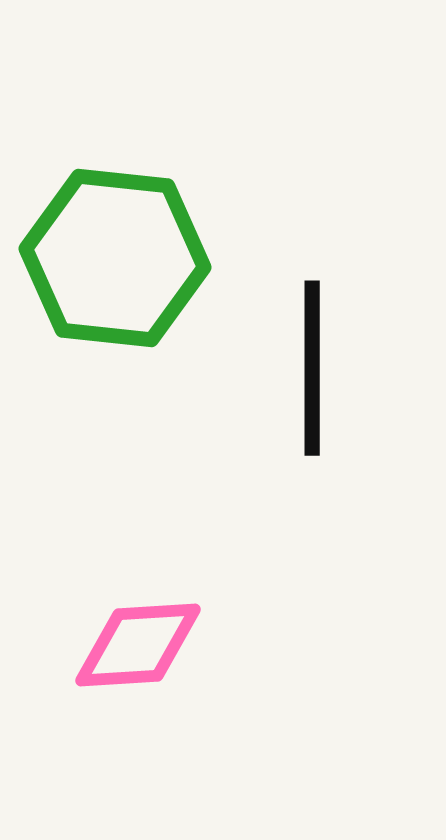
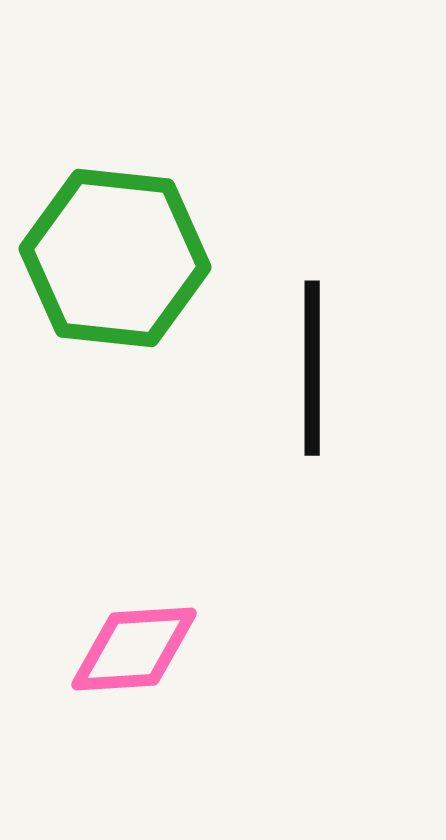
pink diamond: moved 4 px left, 4 px down
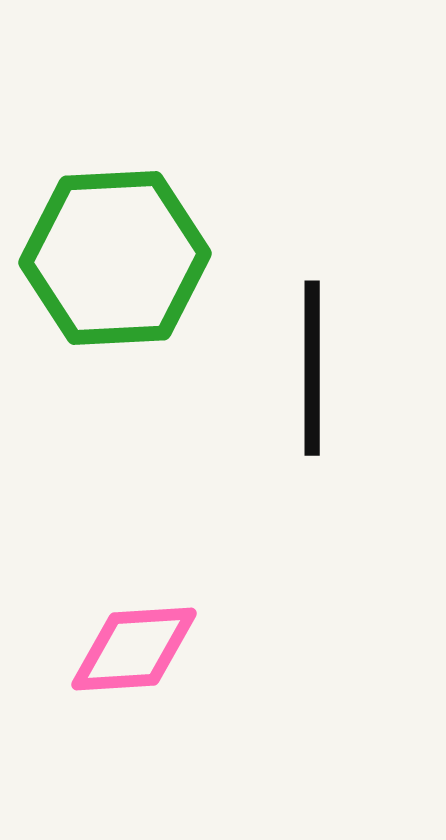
green hexagon: rotated 9 degrees counterclockwise
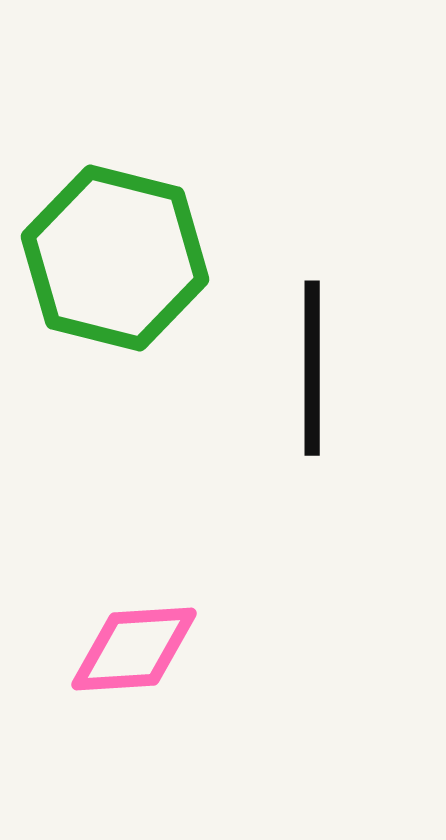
green hexagon: rotated 17 degrees clockwise
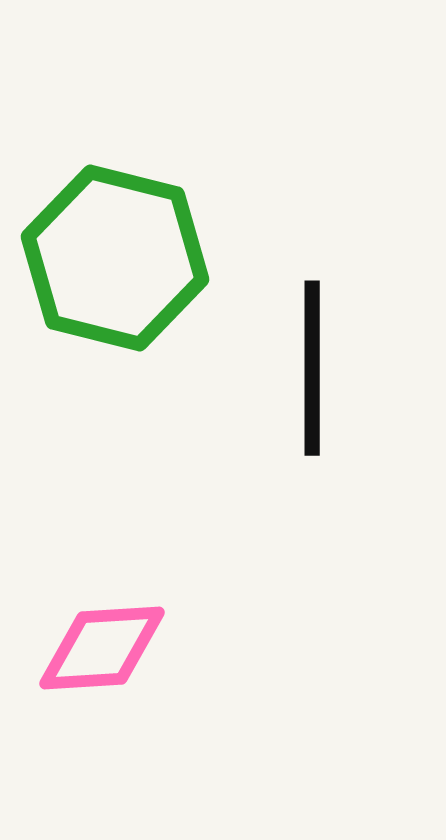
pink diamond: moved 32 px left, 1 px up
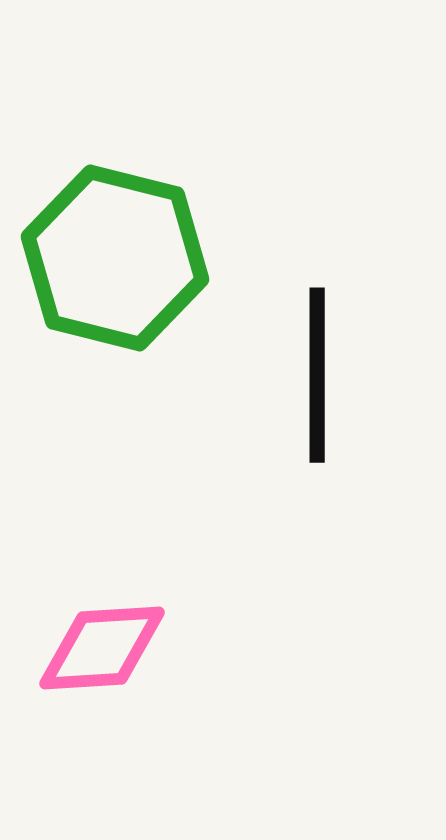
black line: moved 5 px right, 7 px down
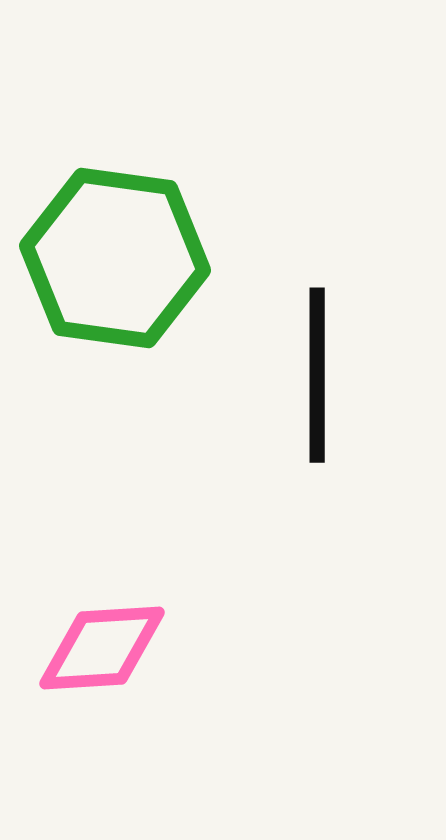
green hexagon: rotated 6 degrees counterclockwise
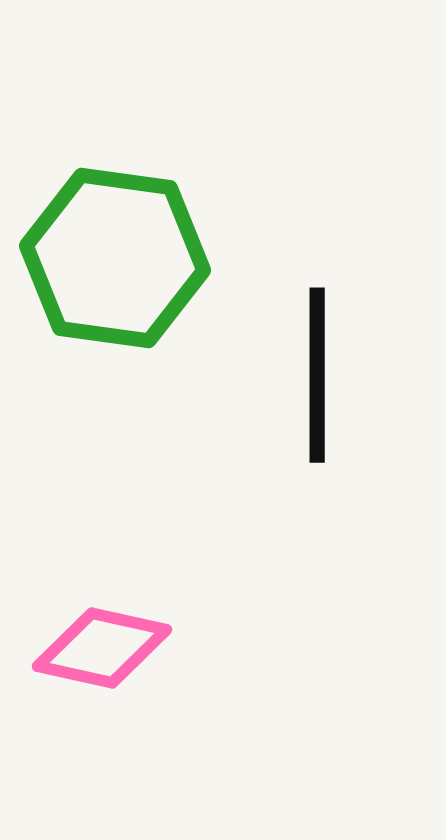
pink diamond: rotated 16 degrees clockwise
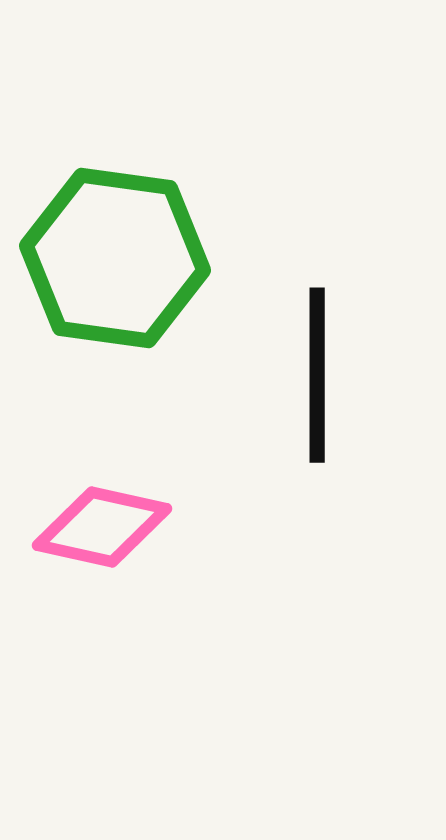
pink diamond: moved 121 px up
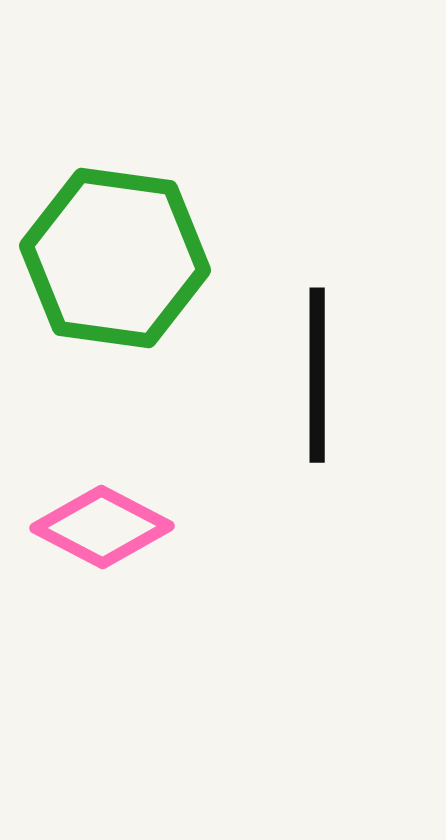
pink diamond: rotated 15 degrees clockwise
